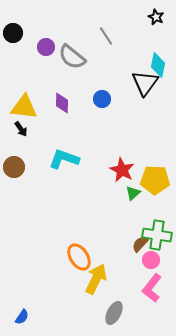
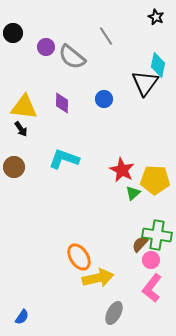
blue circle: moved 2 px right
yellow arrow: moved 2 px right, 1 px up; rotated 52 degrees clockwise
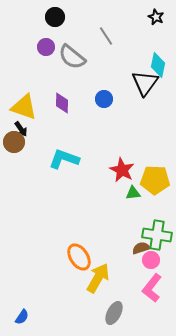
black circle: moved 42 px right, 16 px up
yellow triangle: rotated 12 degrees clockwise
brown circle: moved 25 px up
green triangle: rotated 35 degrees clockwise
brown semicircle: moved 1 px right, 4 px down; rotated 30 degrees clockwise
yellow arrow: rotated 48 degrees counterclockwise
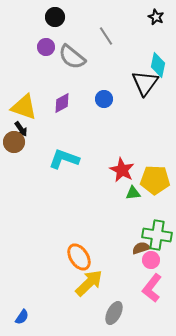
purple diamond: rotated 60 degrees clockwise
yellow arrow: moved 9 px left, 5 px down; rotated 16 degrees clockwise
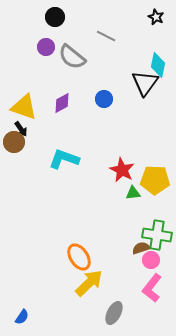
gray line: rotated 30 degrees counterclockwise
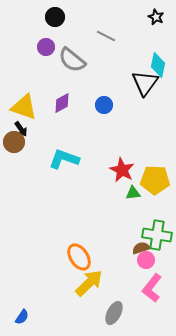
gray semicircle: moved 3 px down
blue circle: moved 6 px down
pink circle: moved 5 px left
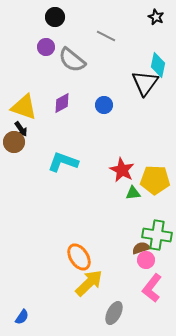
cyan L-shape: moved 1 px left, 3 px down
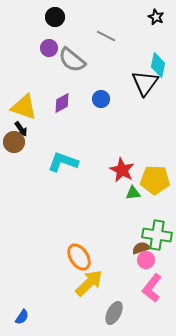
purple circle: moved 3 px right, 1 px down
blue circle: moved 3 px left, 6 px up
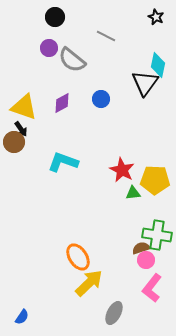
orange ellipse: moved 1 px left
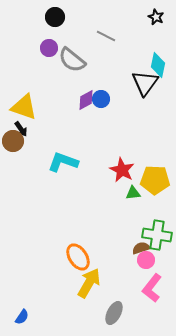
purple diamond: moved 24 px right, 3 px up
brown circle: moved 1 px left, 1 px up
yellow arrow: rotated 16 degrees counterclockwise
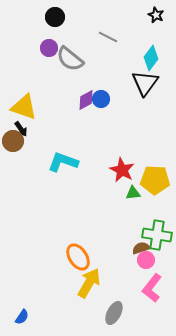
black star: moved 2 px up
gray line: moved 2 px right, 1 px down
gray semicircle: moved 2 px left, 1 px up
cyan diamond: moved 7 px left, 7 px up; rotated 25 degrees clockwise
